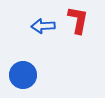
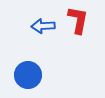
blue circle: moved 5 px right
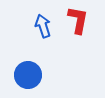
blue arrow: rotated 75 degrees clockwise
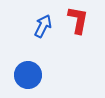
blue arrow: rotated 45 degrees clockwise
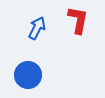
blue arrow: moved 6 px left, 2 px down
